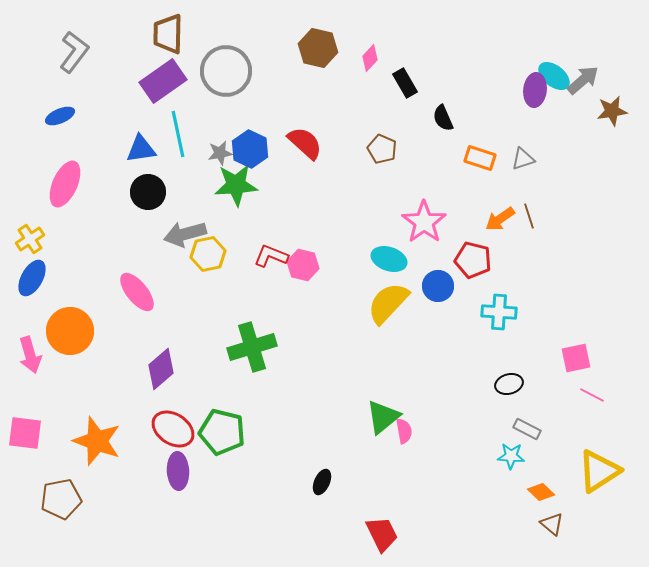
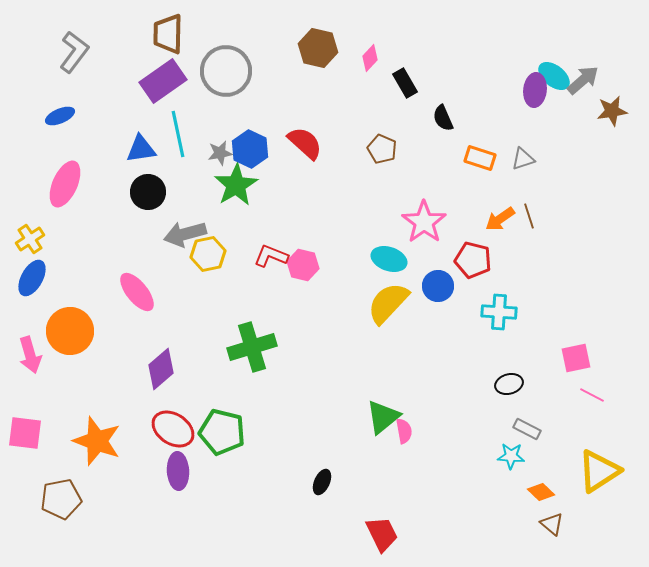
green star at (236, 185): rotated 27 degrees counterclockwise
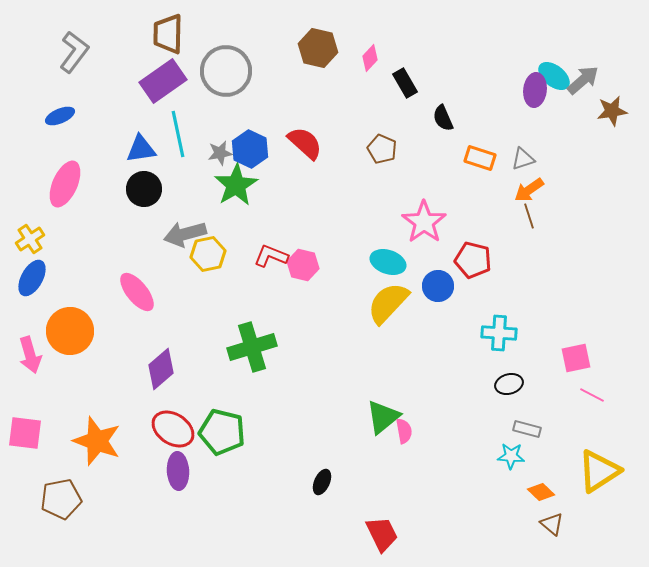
black circle at (148, 192): moved 4 px left, 3 px up
orange arrow at (500, 219): moved 29 px right, 29 px up
cyan ellipse at (389, 259): moved 1 px left, 3 px down
cyan cross at (499, 312): moved 21 px down
gray rectangle at (527, 429): rotated 12 degrees counterclockwise
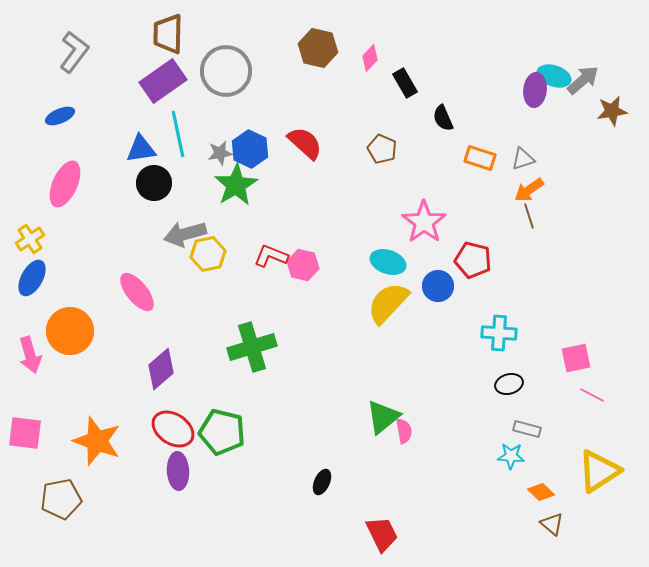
cyan ellipse at (554, 76): rotated 20 degrees counterclockwise
black circle at (144, 189): moved 10 px right, 6 px up
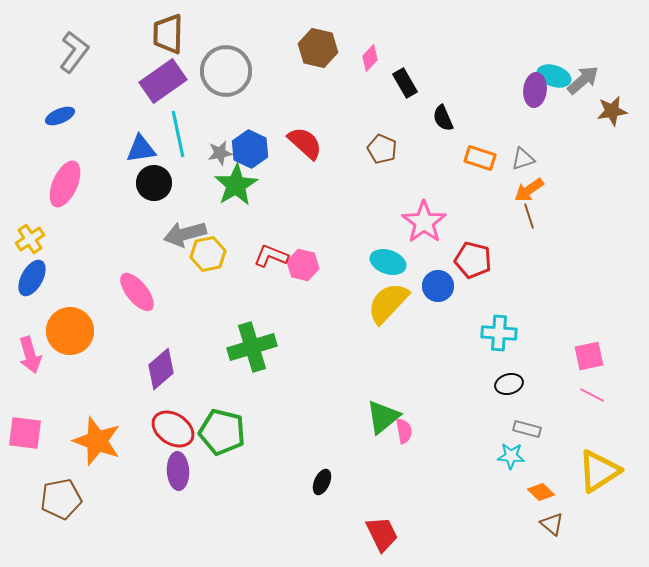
pink square at (576, 358): moved 13 px right, 2 px up
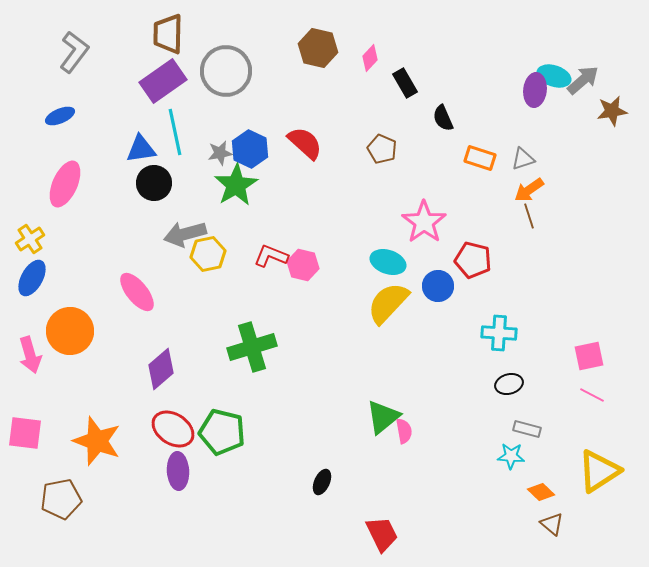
cyan line at (178, 134): moved 3 px left, 2 px up
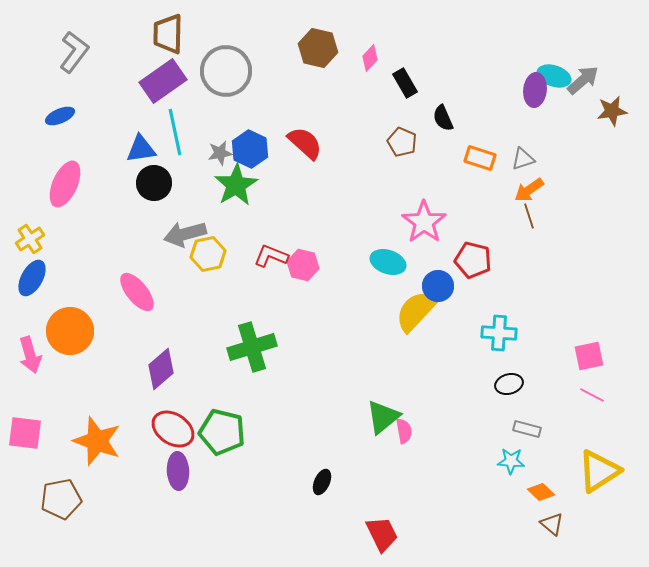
brown pentagon at (382, 149): moved 20 px right, 7 px up
yellow semicircle at (388, 303): moved 28 px right, 8 px down
cyan star at (511, 456): moved 5 px down
